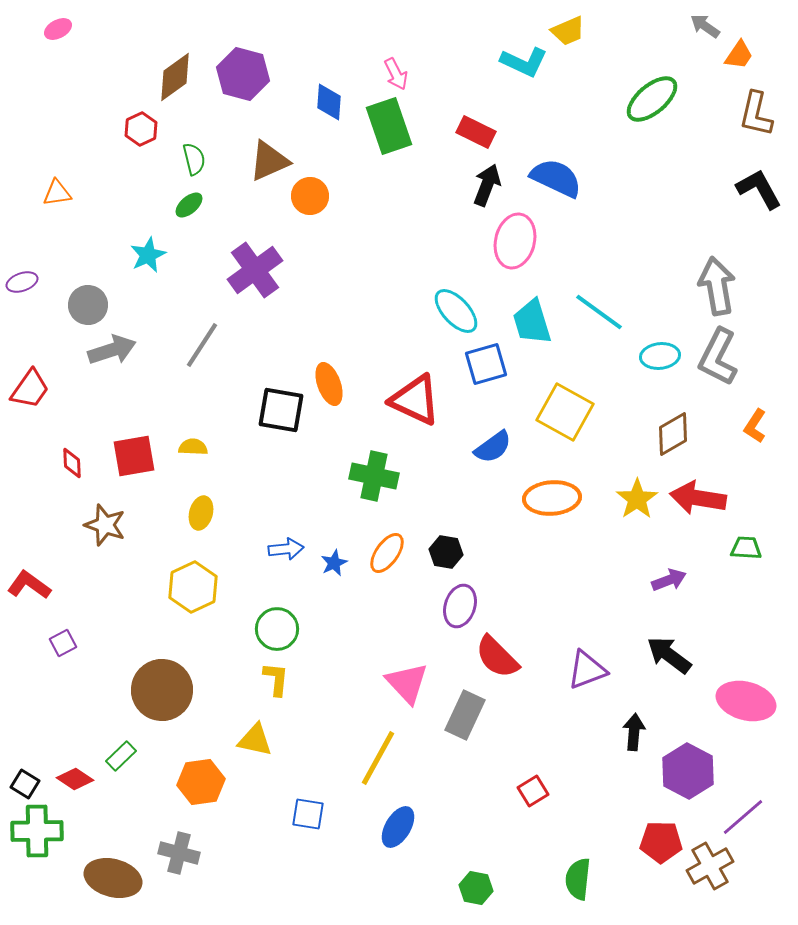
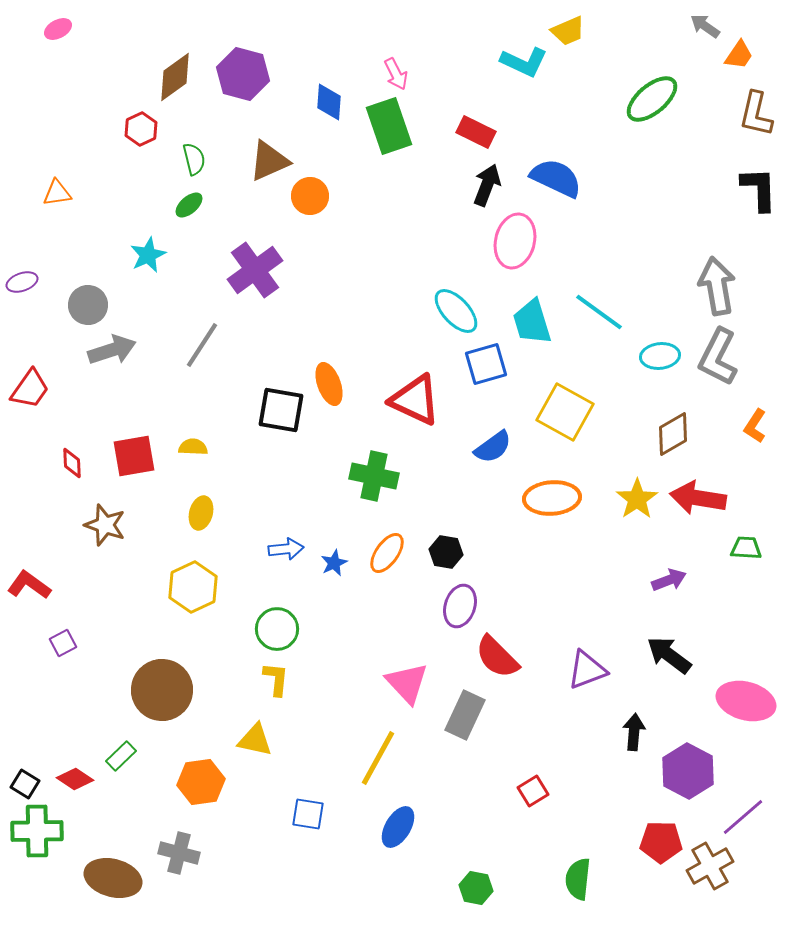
black L-shape at (759, 189): rotated 27 degrees clockwise
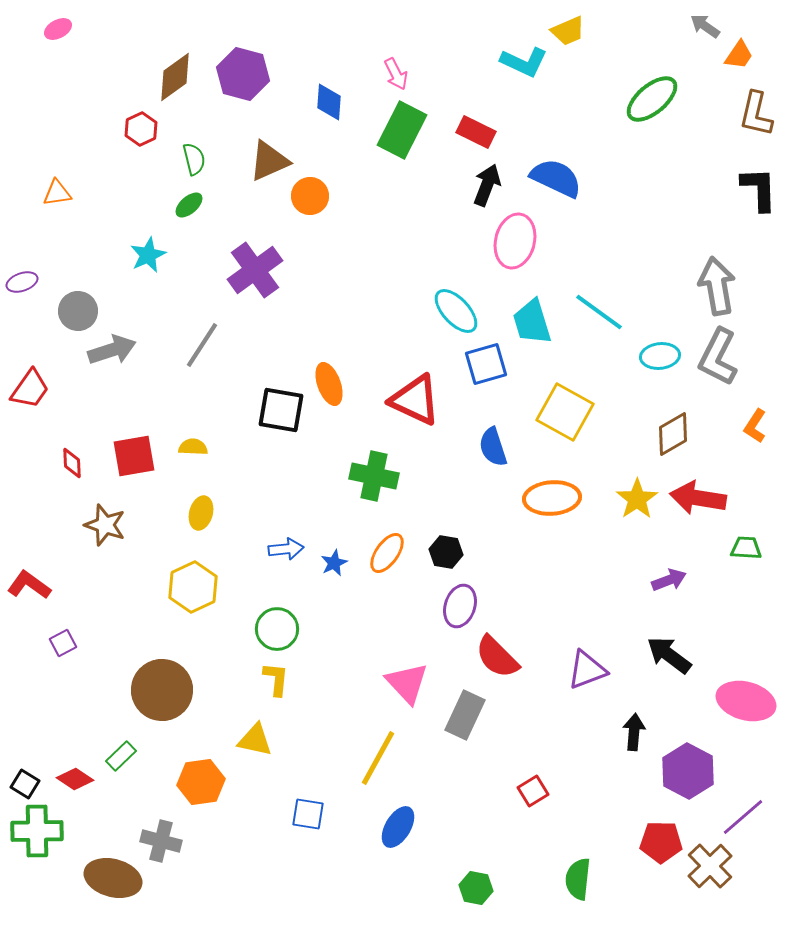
green rectangle at (389, 126): moved 13 px right, 4 px down; rotated 46 degrees clockwise
gray circle at (88, 305): moved 10 px left, 6 px down
blue semicircle at (493, 447): rotated 108 degrees clockwise
gray cross at (179, 853): moved 18 px left, 12 px up
brown cross at (710, 866): rotated 15 degrees counterclockwise
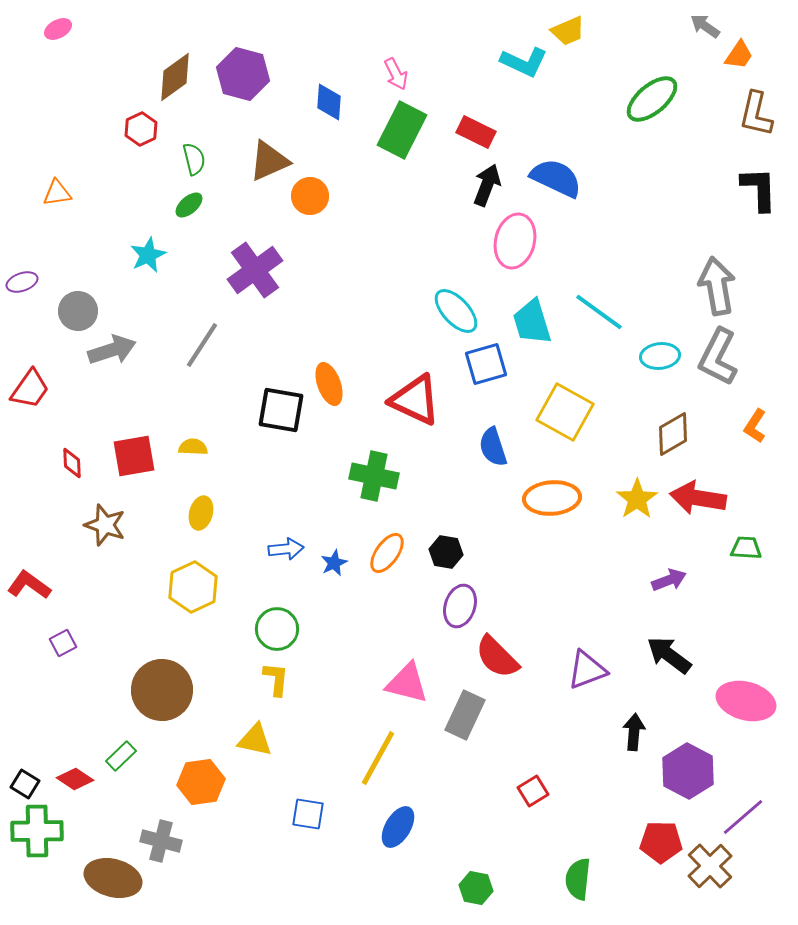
pink triangle at (407, 683): rotated 33 degrees counterclockwise
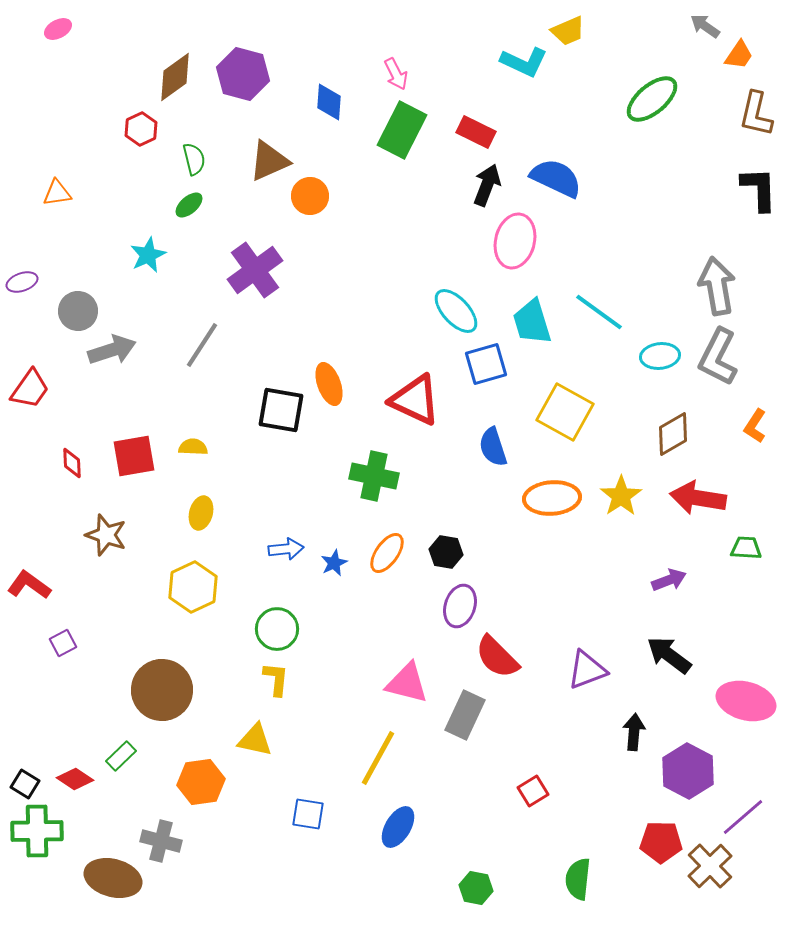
yellow star at (637, 499): moved 16 px left, 3 px up
brown star at (105, 525): moved 1 px right, 10 px down
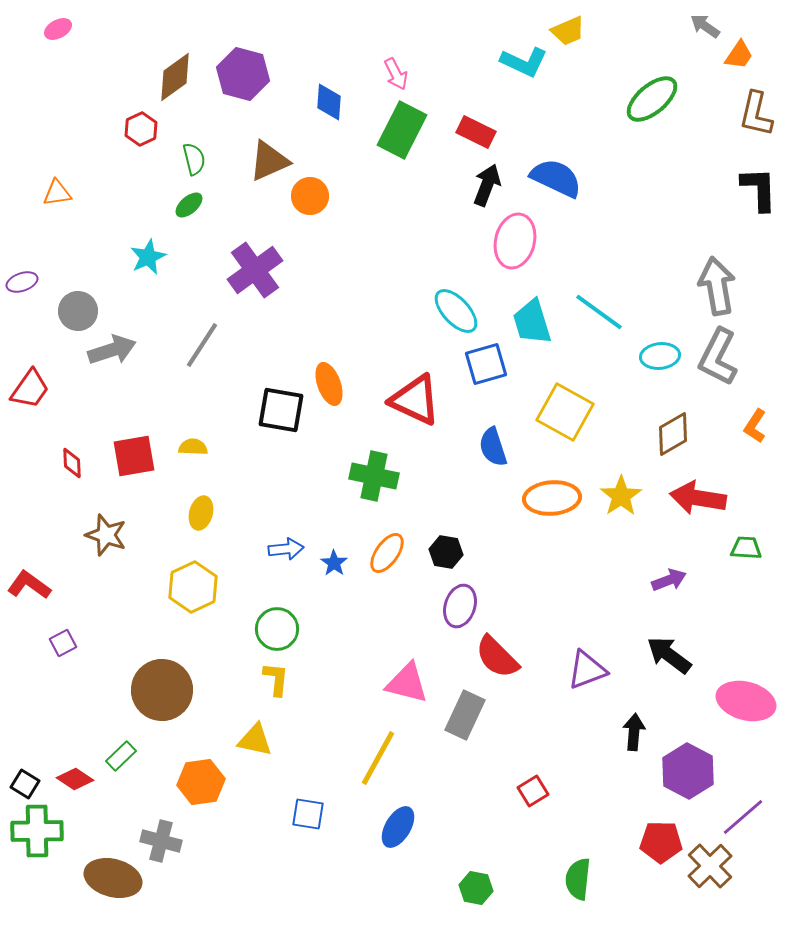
cyan star at (148, 255): moved 2 px down
blue star at (334, 563): rotated 12 degrees counterclockwise
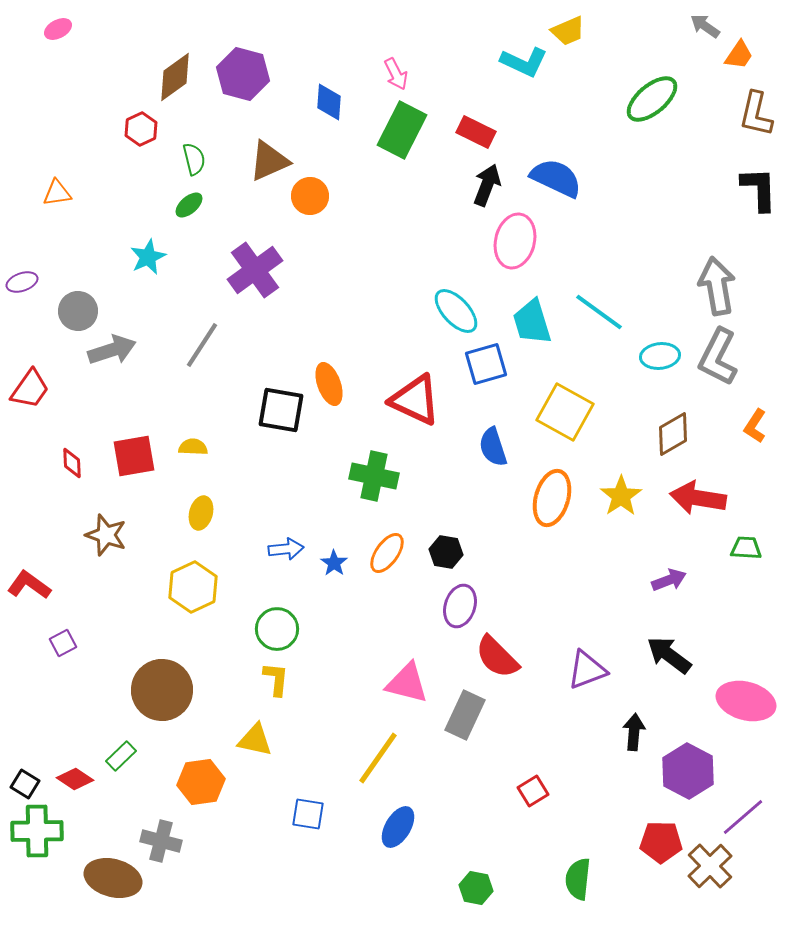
orange ellipse at (552, 498): rotated 70 degrees counterclockwise
yellow line at (378, 758): rotated 6 degrees clockwise
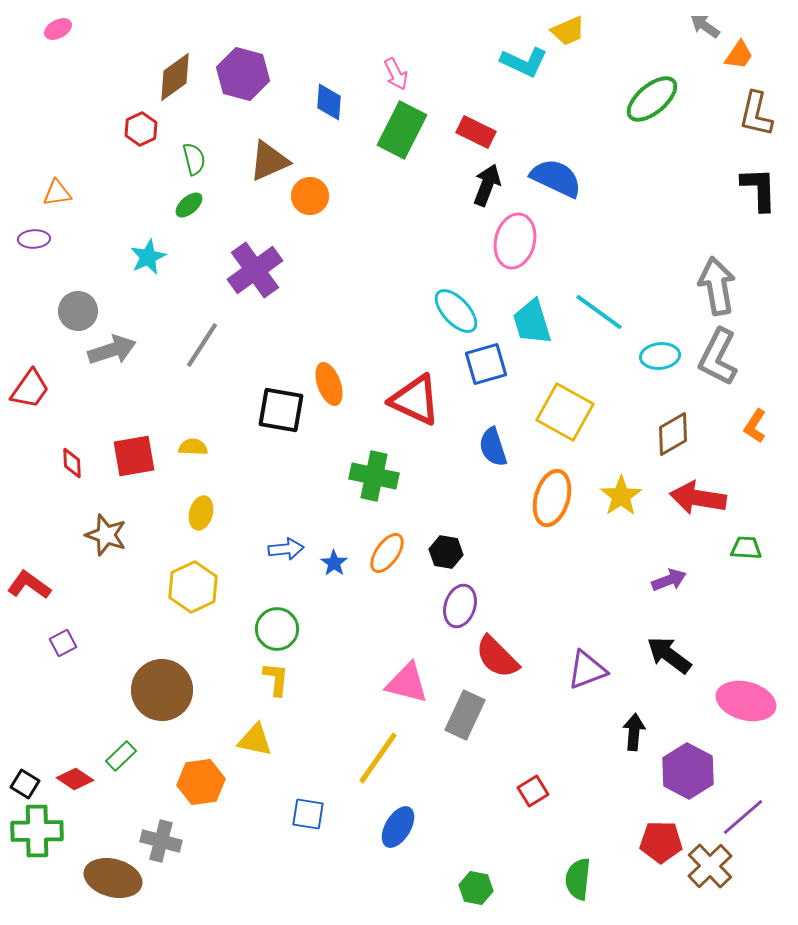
purple ellipse at (22, 282): moved 12 px right, 43 px up; rotated 16 degrees clockwise
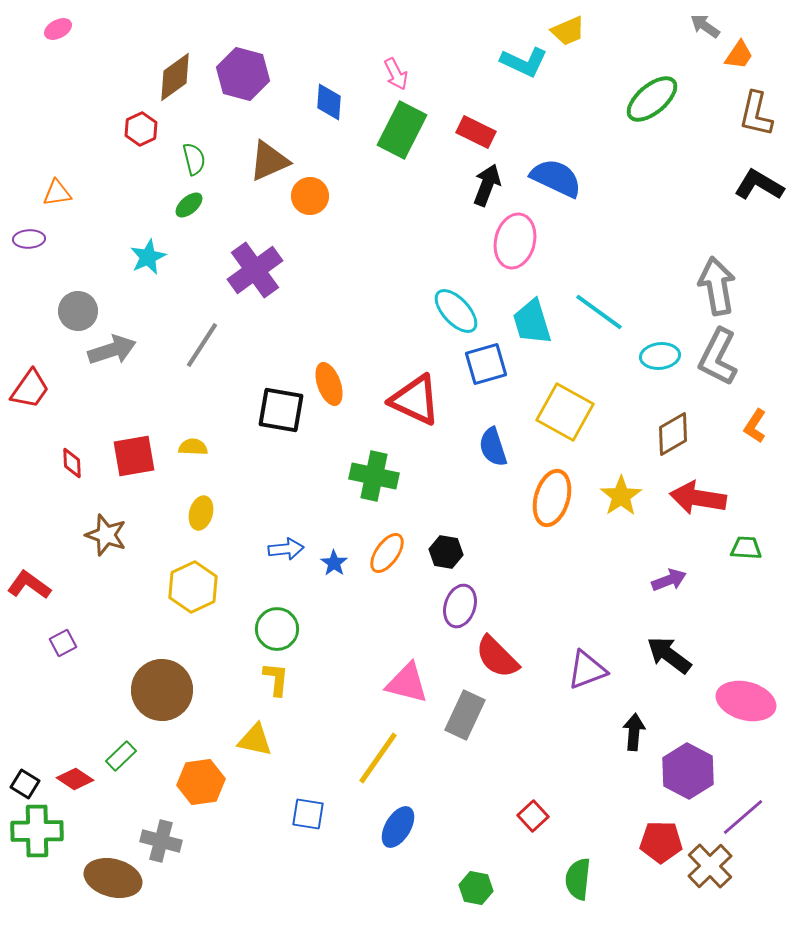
black L-shape at (759, 189): moved 4 px up; rotated 57 degrees counterclockwise
purple ellipse at (34, 239): moved 5 px left
red square at (533, 791): moved 25 px down; rotated 12 degrees counterclockwise
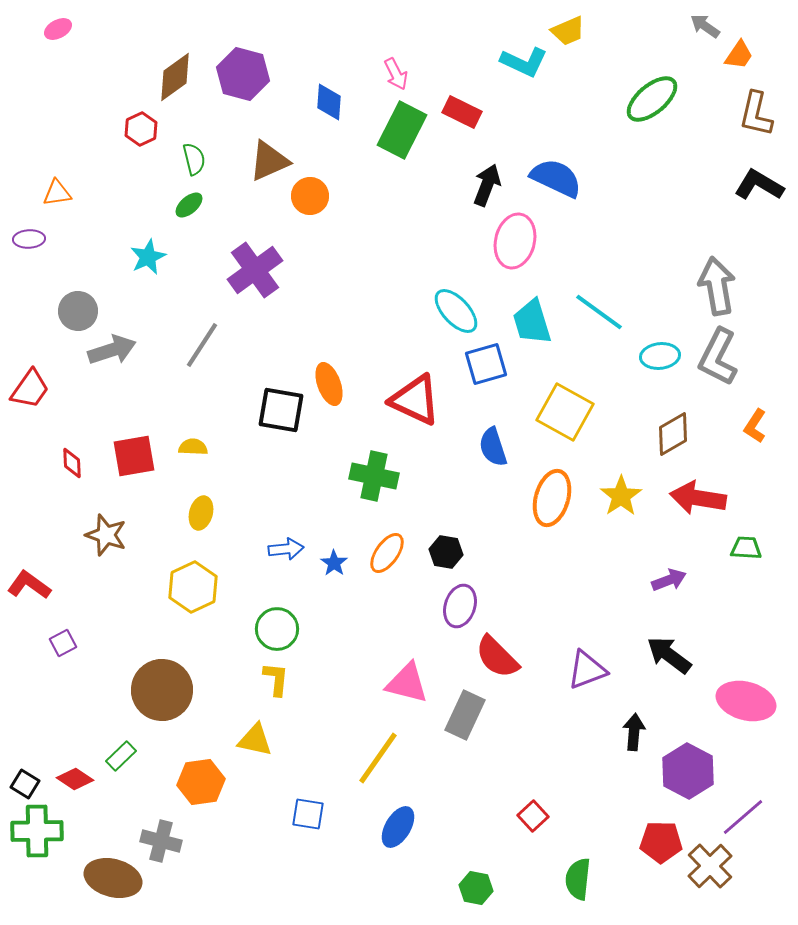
red rectangle at (476, 132): moved 14 px left, 20 px up
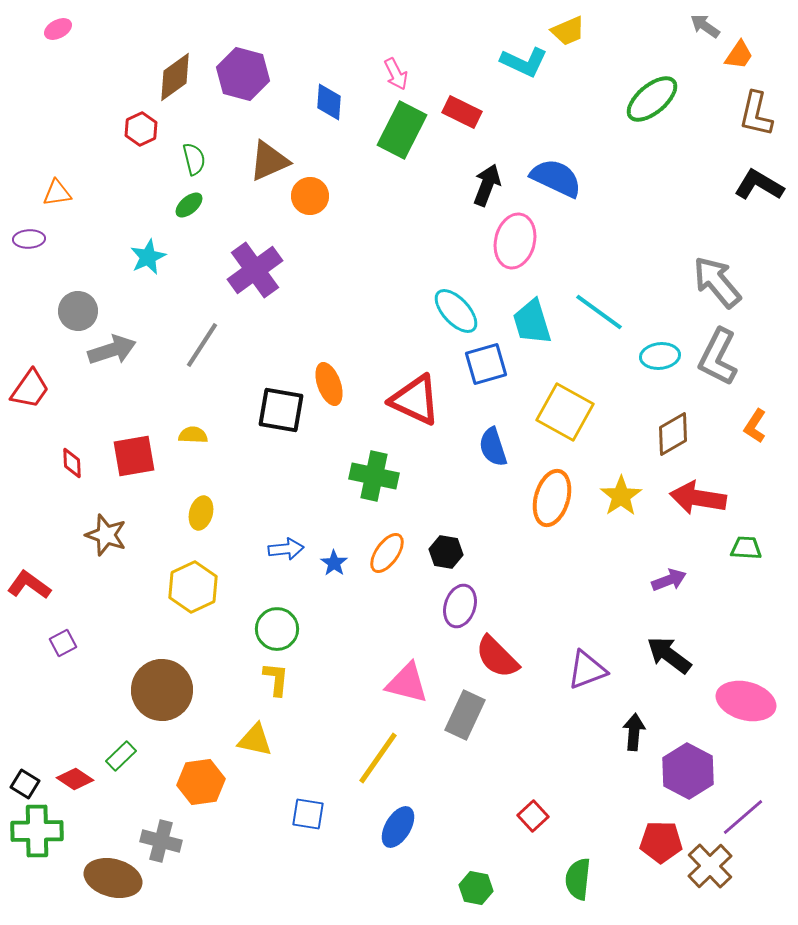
gray arrow at (717, 286): moved 4 px up; rotated 30 degrees counterclockwise
yellow semicircle at (193, 447): moved 12 px up
